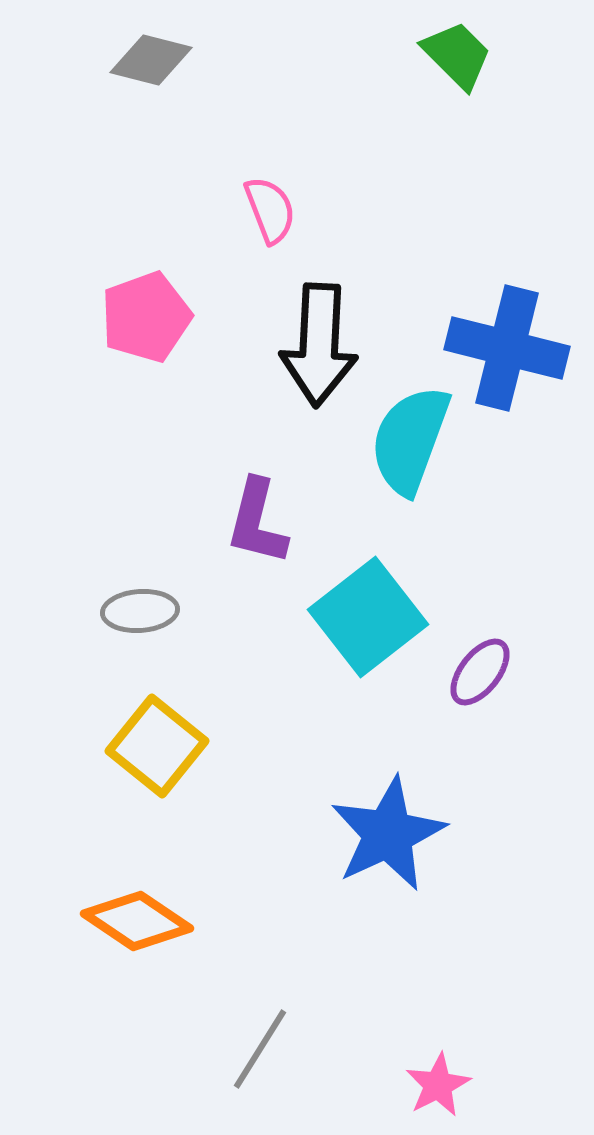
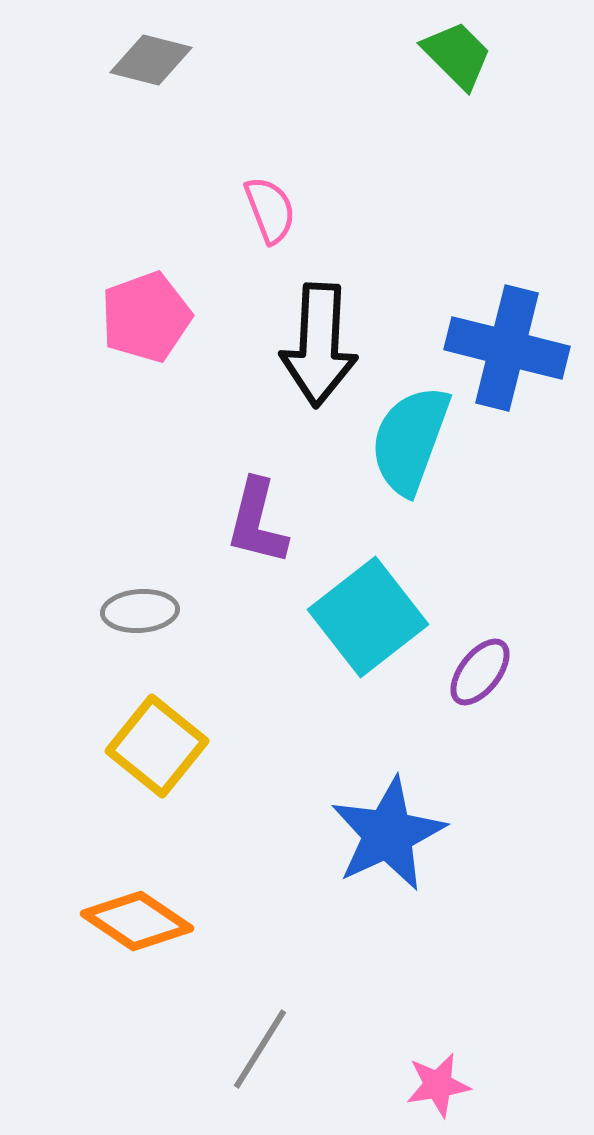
pink star: rotated 18 degrees clockwise
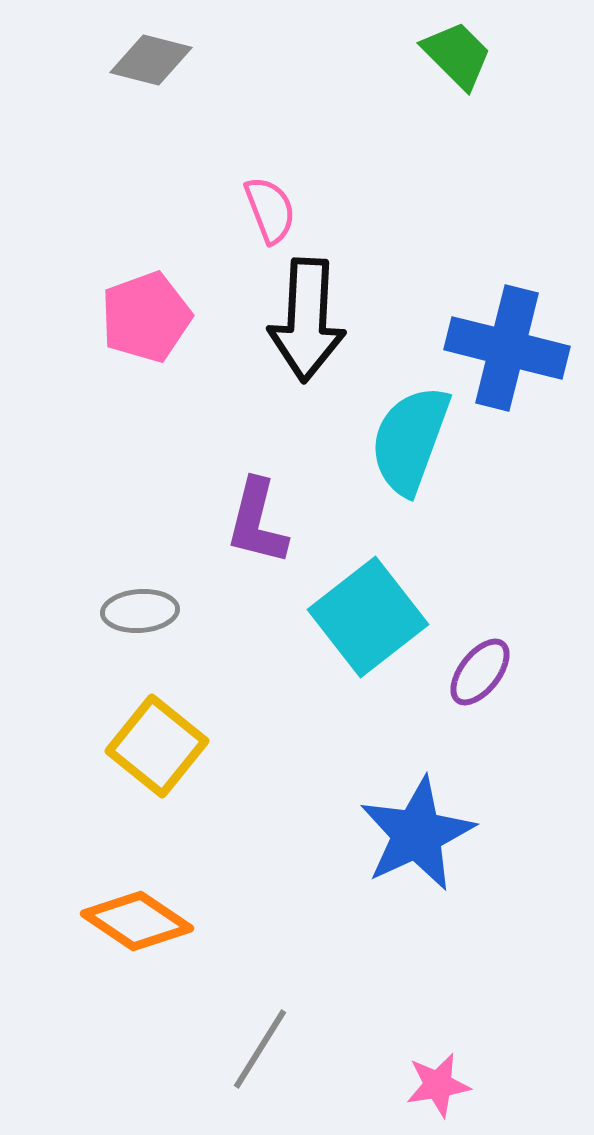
black arrow: moved 12 px left, 25 px up
blue star: moved 29 px right
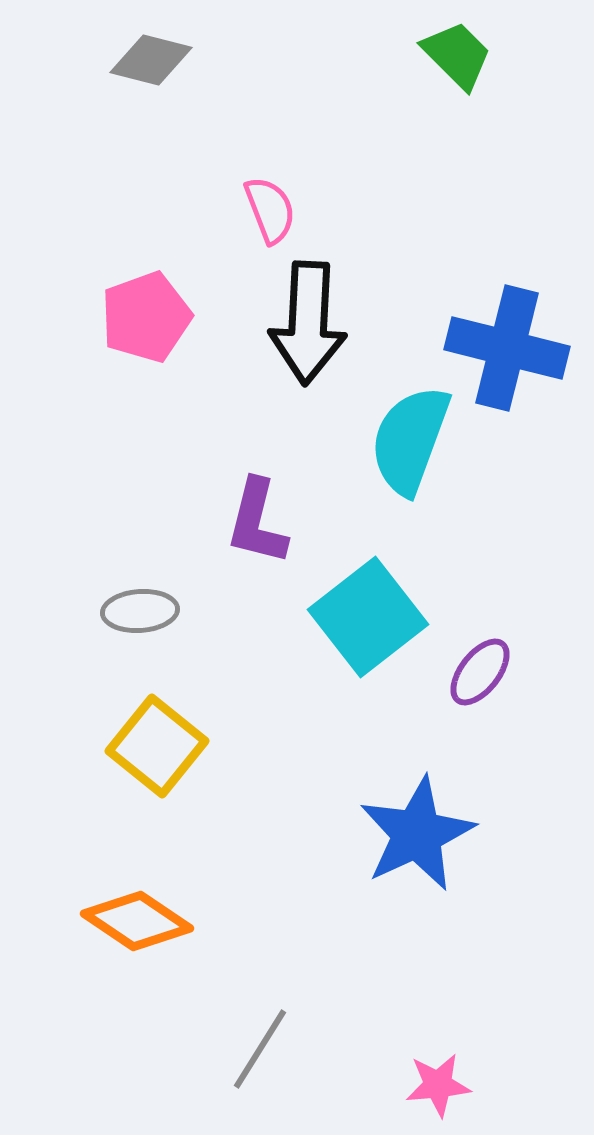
black arrow: moved 1 px right, 3 px down
pink star: rotated 4 degrees clockwise
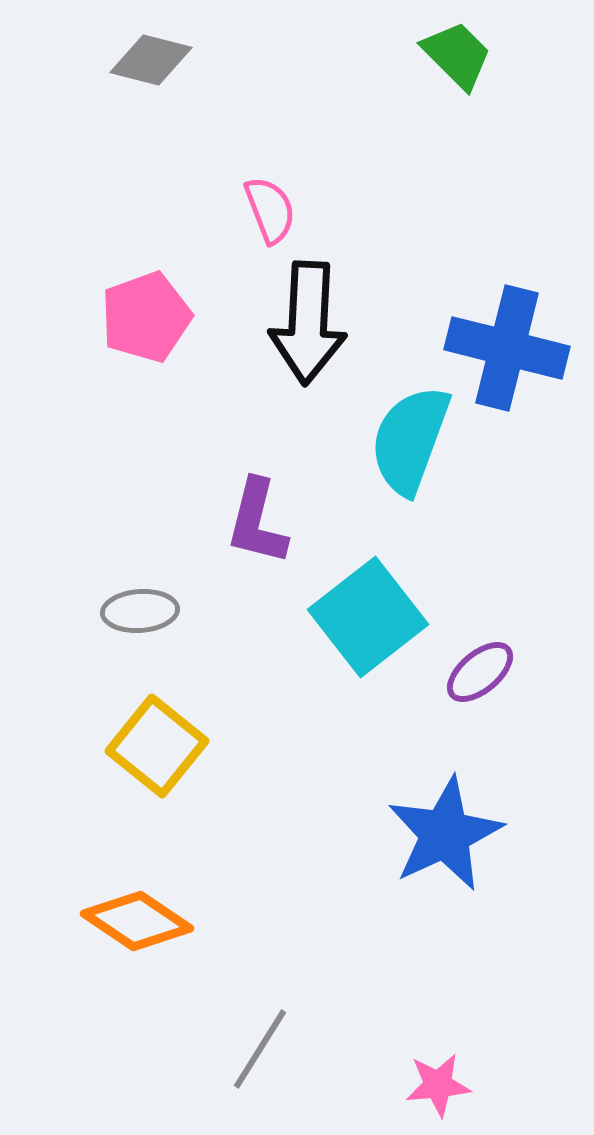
purple ellipse: rotated 12 degrees clockwise
blue star: moved 28 px right
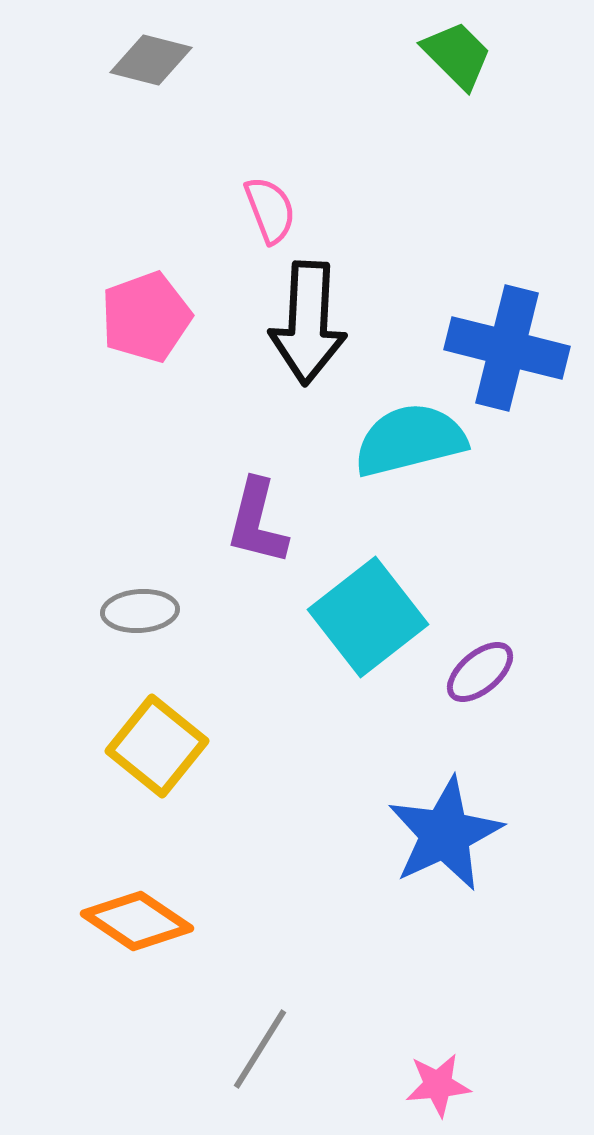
cyan semicircle: rotated 56 degrees clockwise
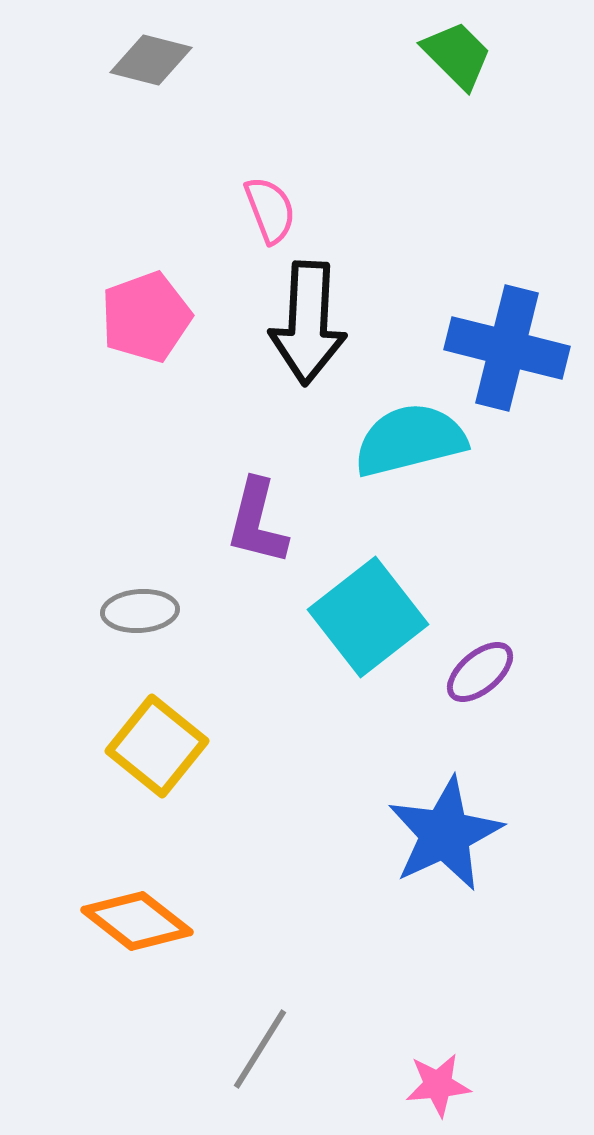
orange diamond: rotated 4 degrees clockwise
